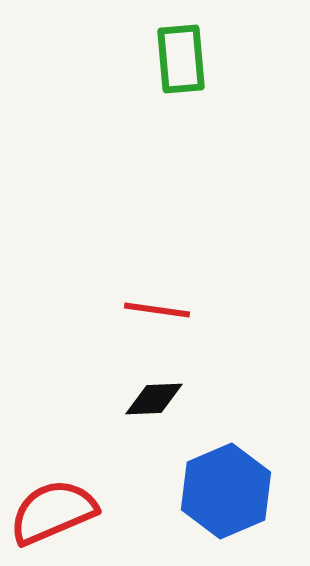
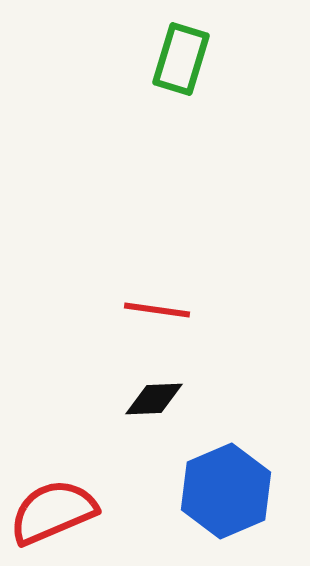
green rectangle: rotated 22 degrees clockwise
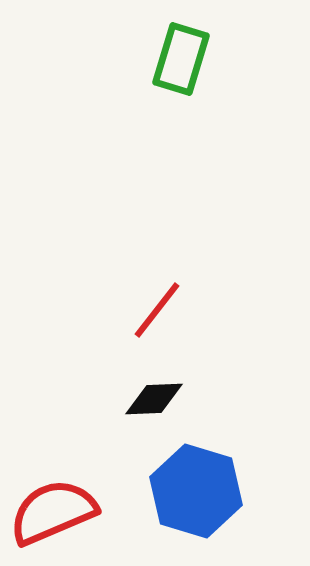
red line: rotated 60 degrees counterclockwise
blue hexagon: moved 30 px left; rotated 20 degrees counterclockwise
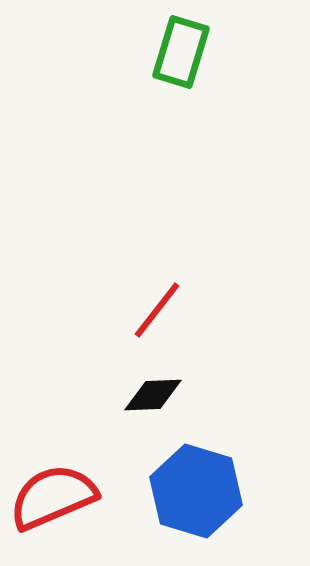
green rectangle: moved 7 px up
black diamond: moved 1 px left, 4 px up
red semicircle: moved 15 px up
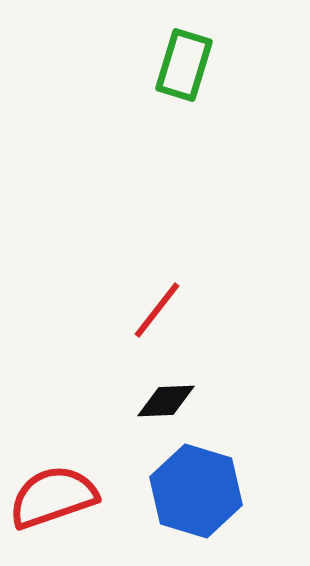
green rectangle: moved 3 px right, 13 px down
black diamond: moved 13 px right, 6 px down
red semicircle: rotated 4 degrees clockwise
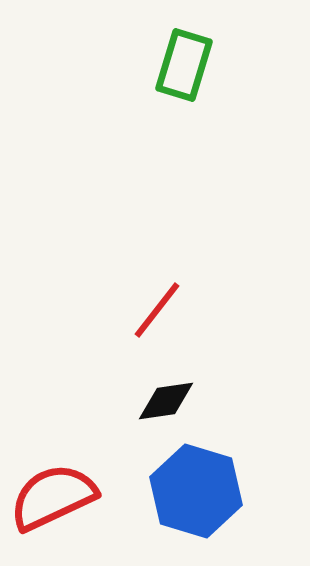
black diamond: rotated 6 degrees counterclockwise
red semicircle: rotated 6 degrees counterclockwise
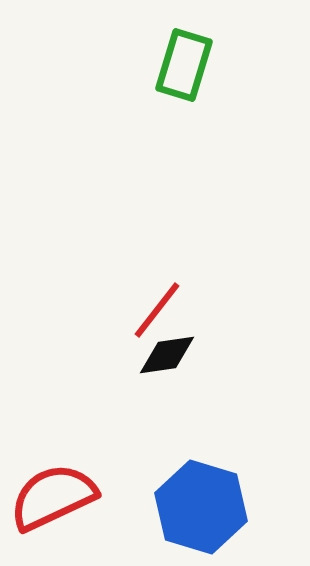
black diamond: moved 1 px right, 46 px up
blue hexagon: moved 5 px right, 16 px down
